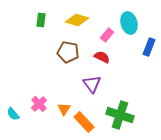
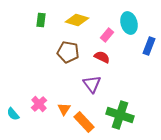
blue rectangle: moved 1 px up
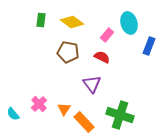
yellow diamond: moved 5 px left, 2 px down; rotated 20 degrees clockwise
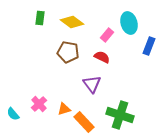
green rectangle: moved 1 px left, 2 px up
orange triangle: rotated 40 degrees clockwise
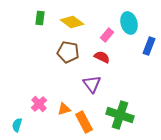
cyan semicircle: moved 4 px right, 11 px down; rotated 56 degrees clockwise
orange rectangle: rotated 15 degrees clockwise
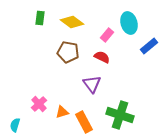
blue rectangle: rotated 30 degrees clockwise
orange triangle: moved 2 px left, 3 px down
cyan semicircle: moved 2 px left
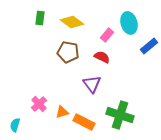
orange rectangle: rotated 35 degrees counterclockwise
